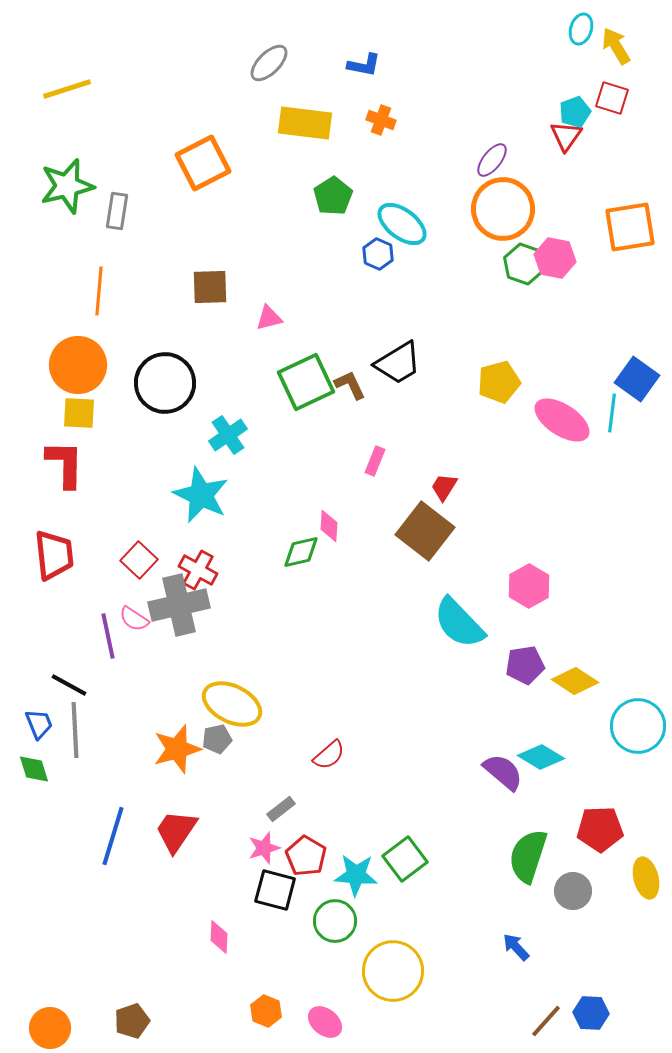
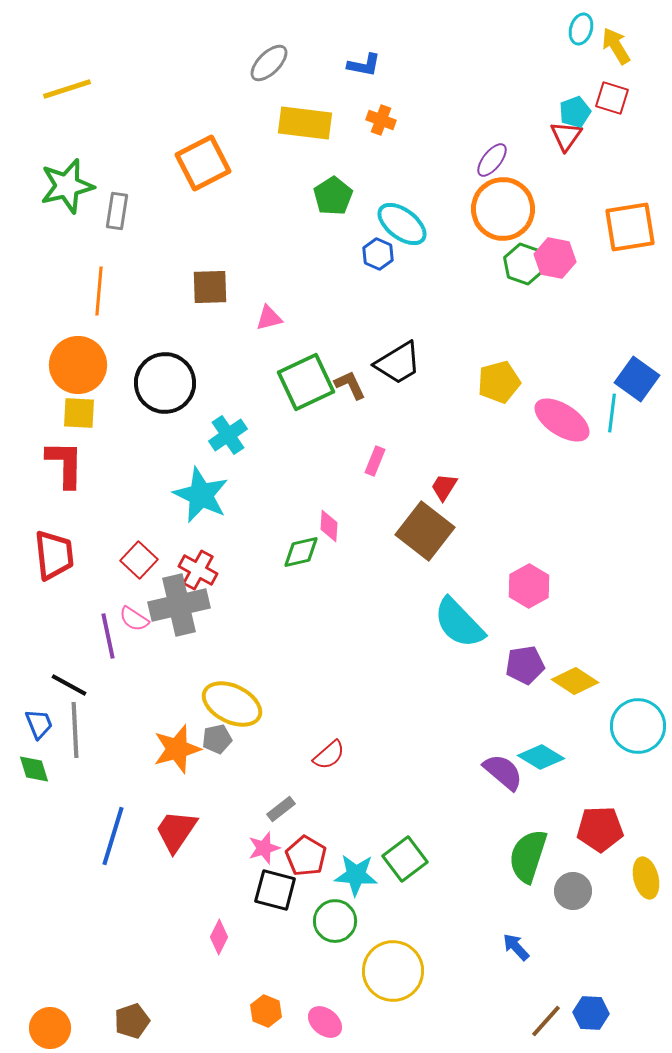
pink diamond at (219, 937): rotated 24 degrees clockwise
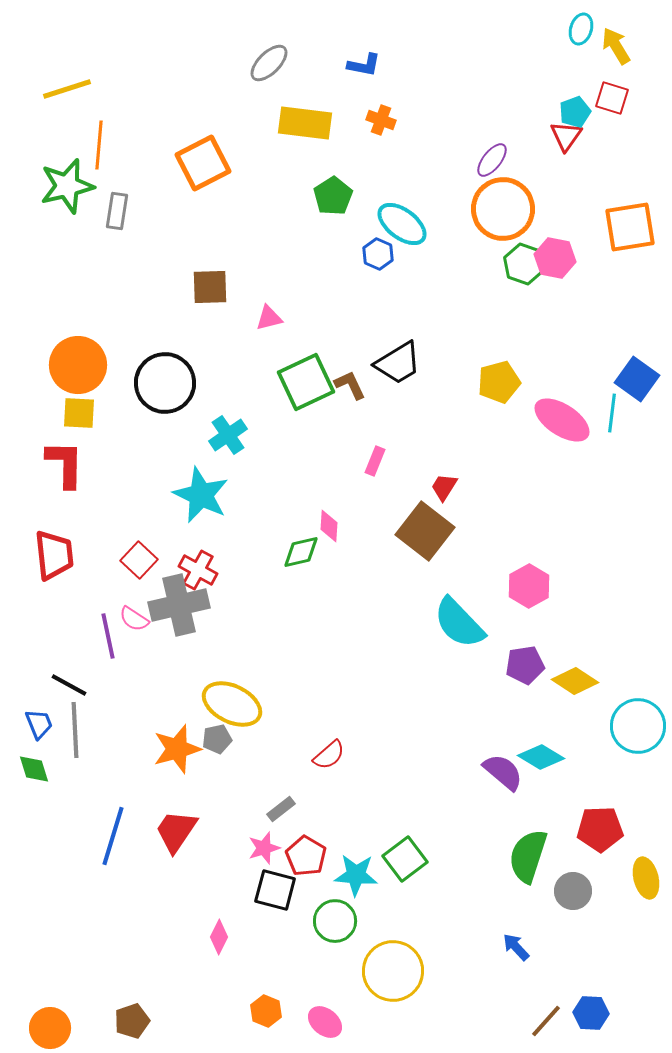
orange line at (99, 291): moved 146 px up
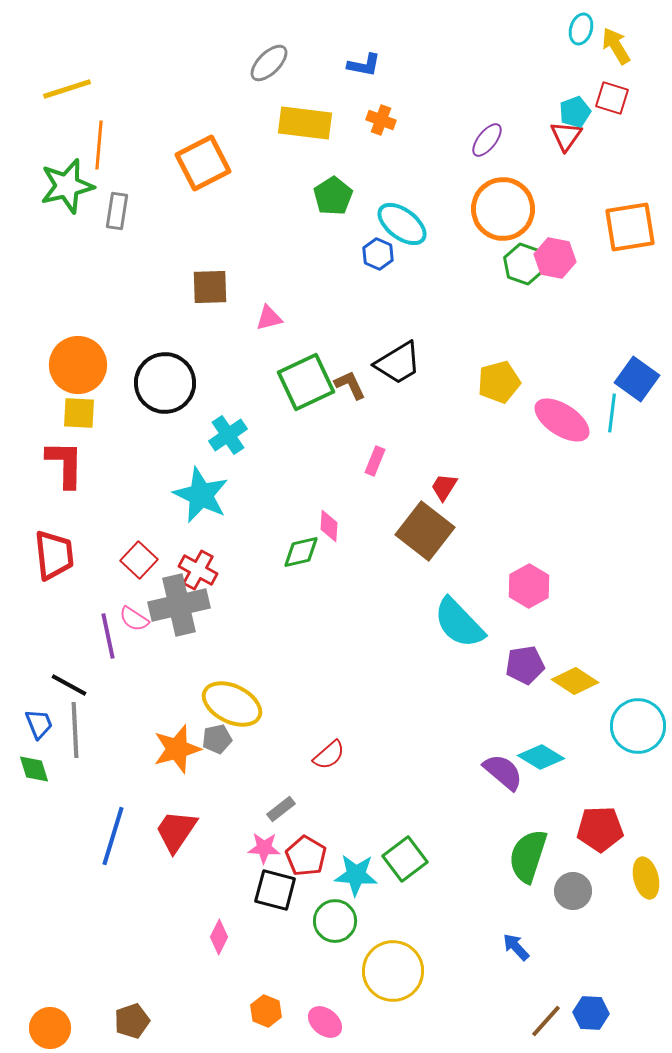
purple ellipse at (492, 160): moved 5 px left, 20 px up
pink star at (264, 848): rotated 20 degrees clockwise
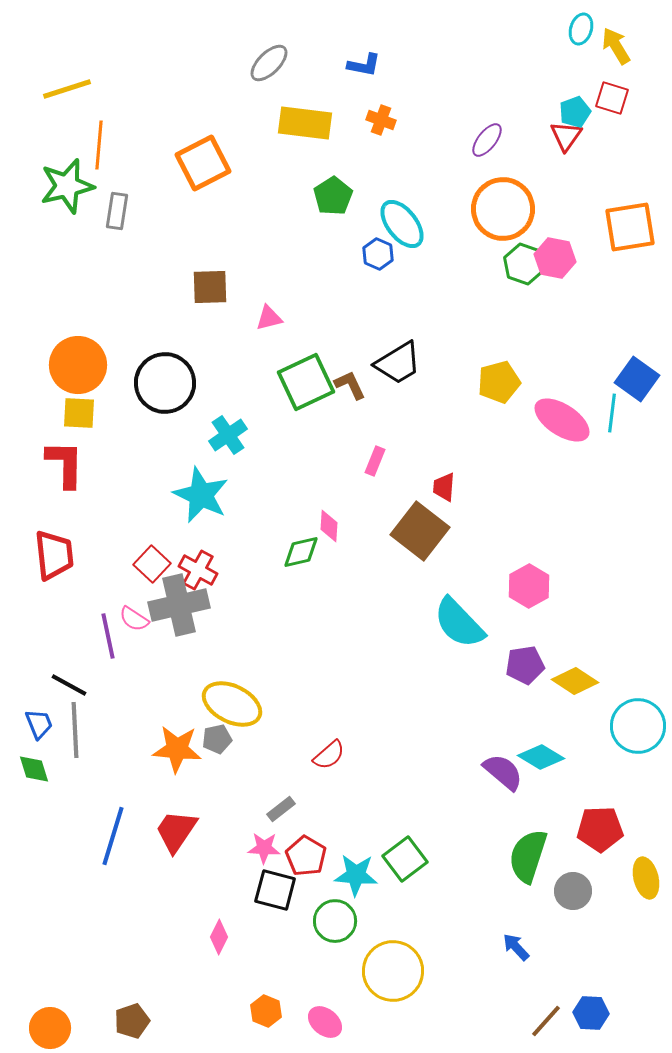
cyan ellipse at (402, 224): rotated 15 degrees clockwise
red trapezoid at (444, 487): rotated 28 degrees counterclockwise
brown square at (425, 531): moved 5 px left
red square at (139, 560): moved 13 px right, 4 px down
orange star at (177, 749): rotated 21 degrees clockwise
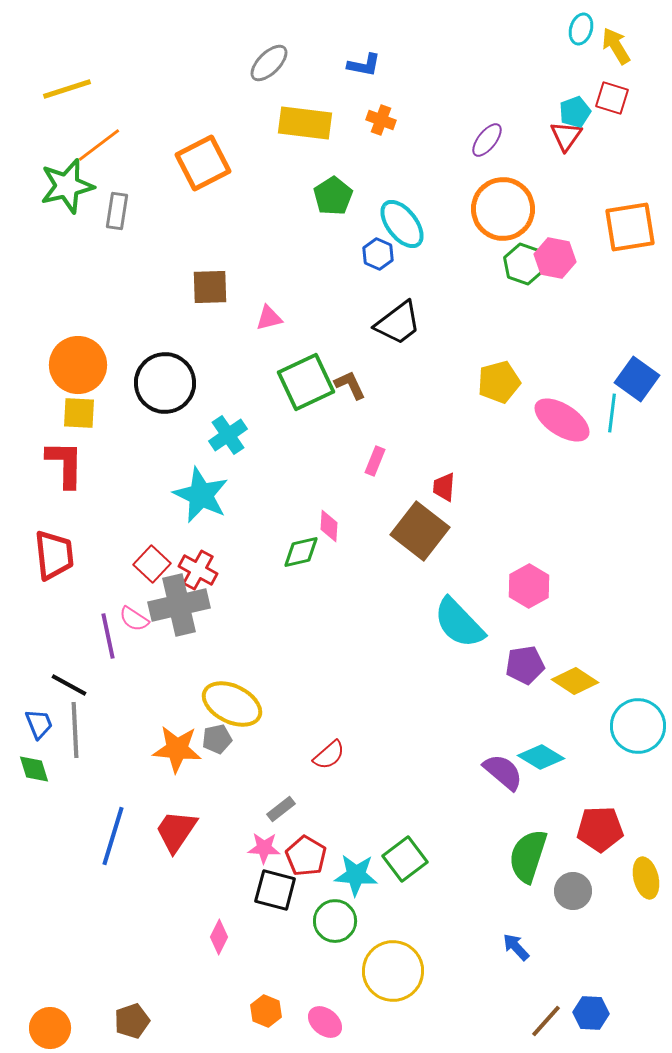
orange line at (99, 145): rotated 48 degrees clockwise
black trapezoid at (398, 363): moved 40 px up; rotated 6 degrees counterclockwise
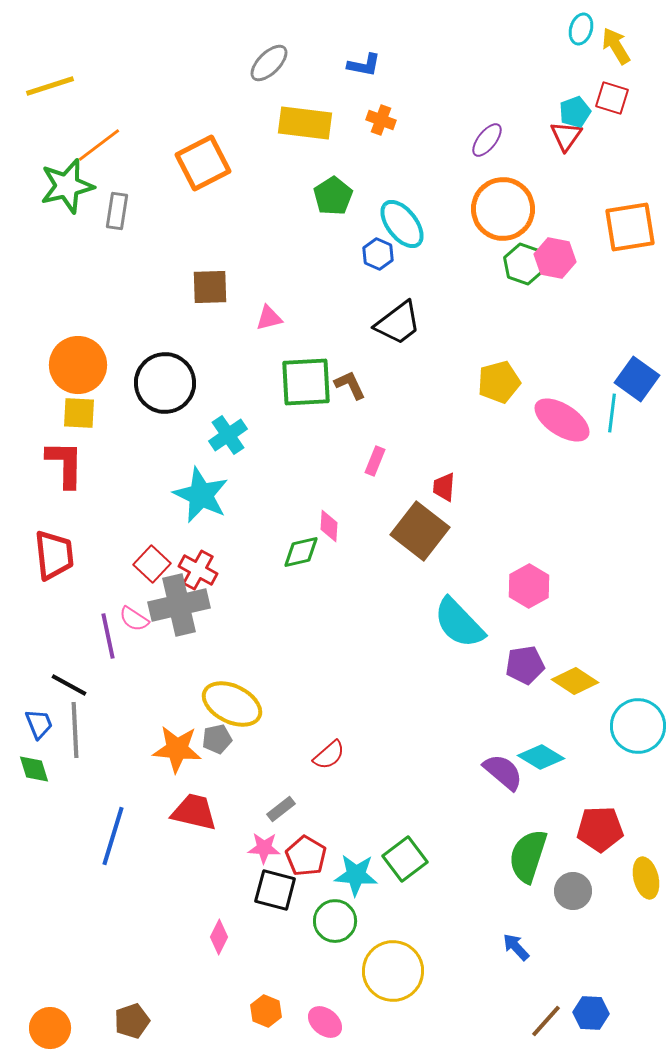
yellow line at (67, 89): moved 17 px left, 3 px up
green square at (306, 382): rotated 22 degrees clockwise
red trapezoid at (176, 831): moved 18 px right, 19 px up; rotated 69 degrees clockwise
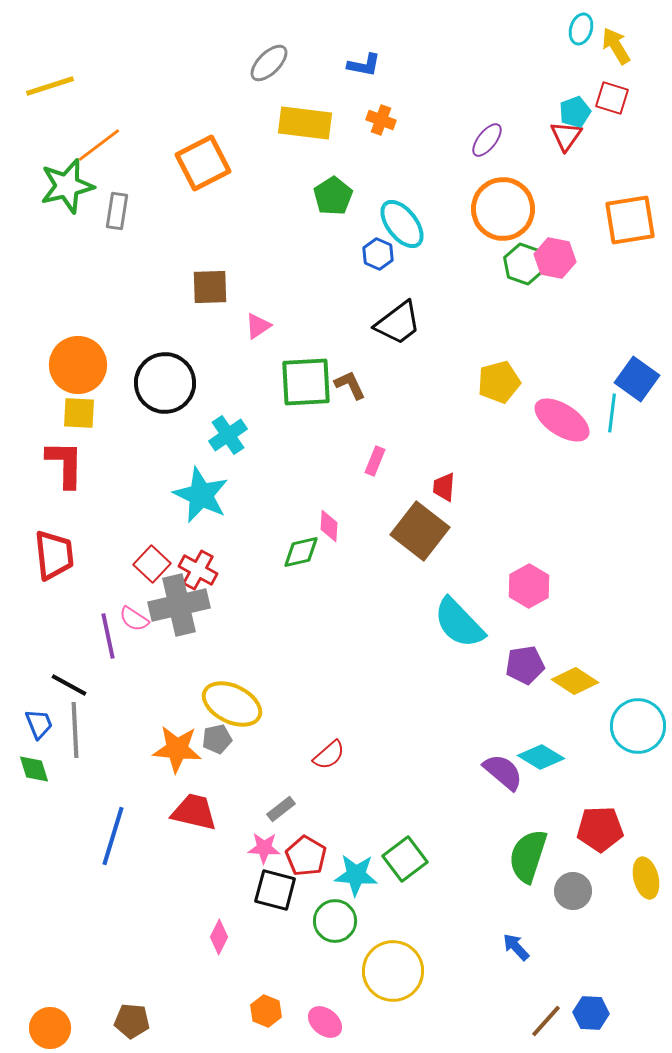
orange square at (630, 227): moved 7 px up
pink triangle at (269, 318): moved 11 px left, 8 px down; rotated 20 degrees counterclockwise
brown pentagon at (132, 1021): rotated 24 degrees clockwise
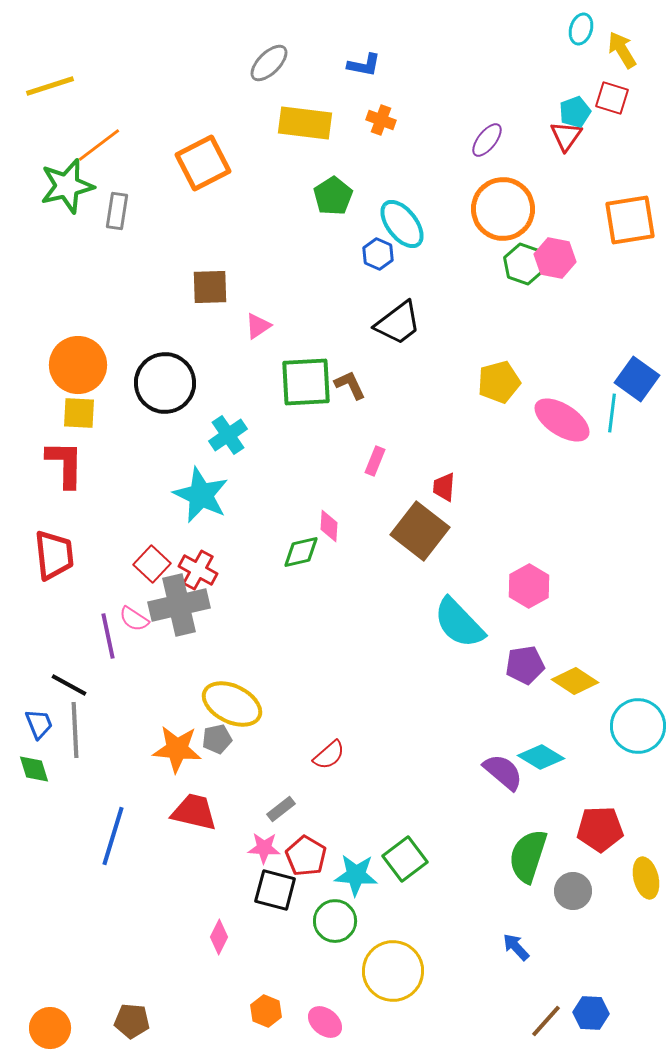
yellow arrow at (616, 46): moved 6 px right, 4 px down
